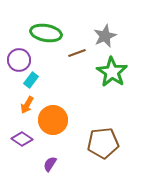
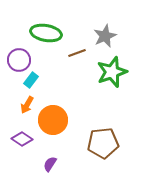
green star: rotated 20 degrees clockwise
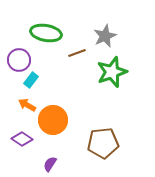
orange arrow: rotated 90 degrees clockwise
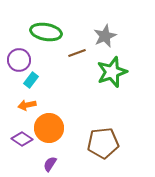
green ellipse: moved 1 px up
orange arrow: rotated 42 degrees counterclockwise
orange circle: moved 4 px left, 8 px down
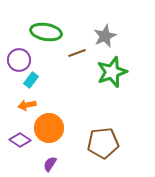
purple diamond: moved 2 px left, 1 px down
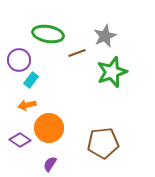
green ellipse: moved 2 px right, 2 px down
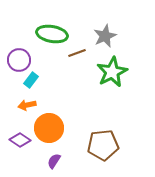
green ellipse: moved 4 px right
green star: rotated 8 degrees counterclockwise
brown pentagon: moved 2 px down
purple semicircle: moved 4 px right, 3 px up
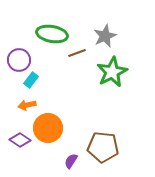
orange circle: moved 1 px left
brown pentagon: moved 2 px down; rotated 12 degrees clockwise
purple semicircle: moved 17 px right
